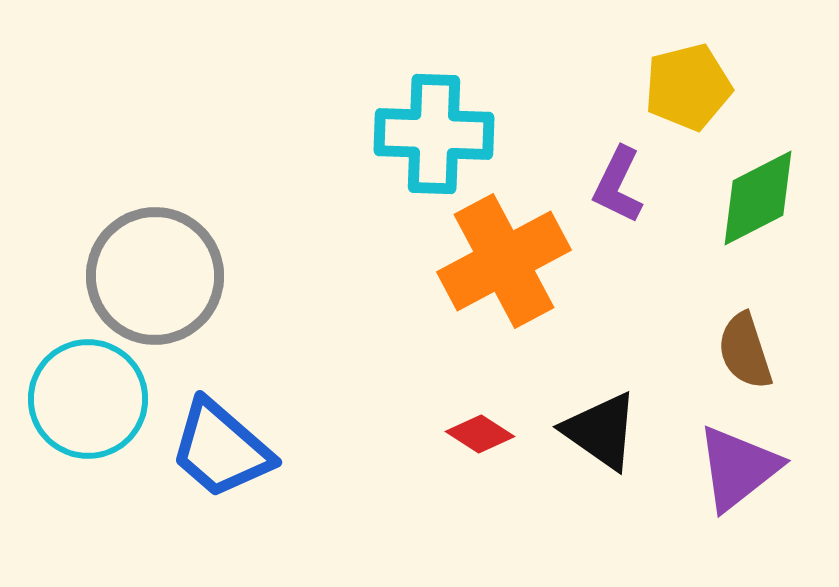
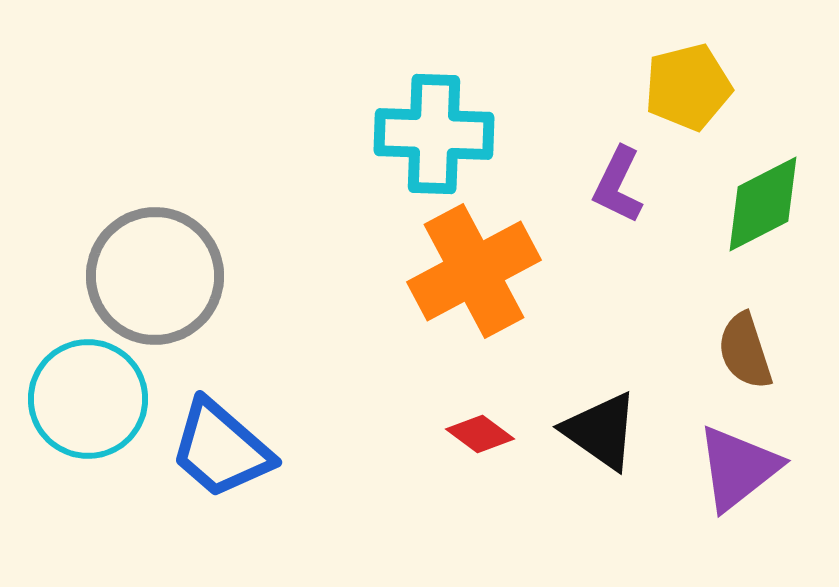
green diamond: moved 5 px right, 6 px down
orange cross: moved 30 px left, 10 px down
red diamond: rotated 4 degrees clockwise
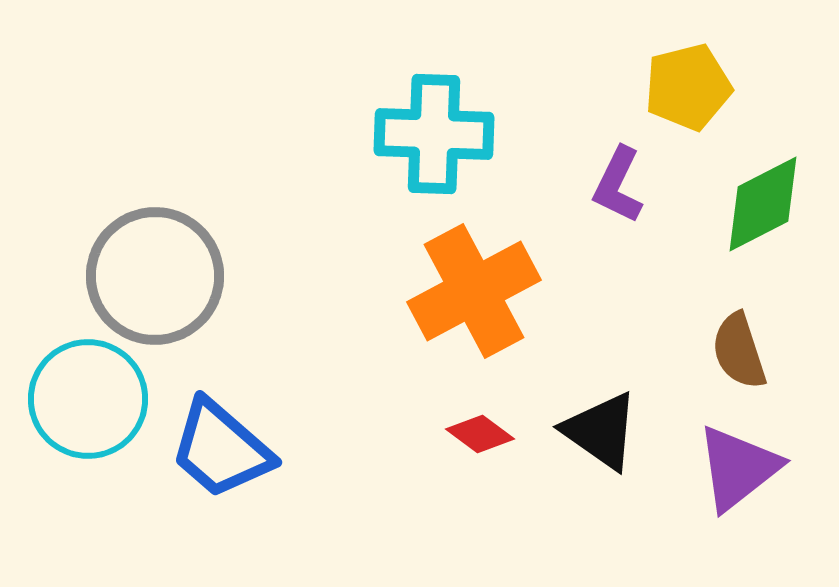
orange cross: moved 20 px down
brown semicircle: moved 6 px left
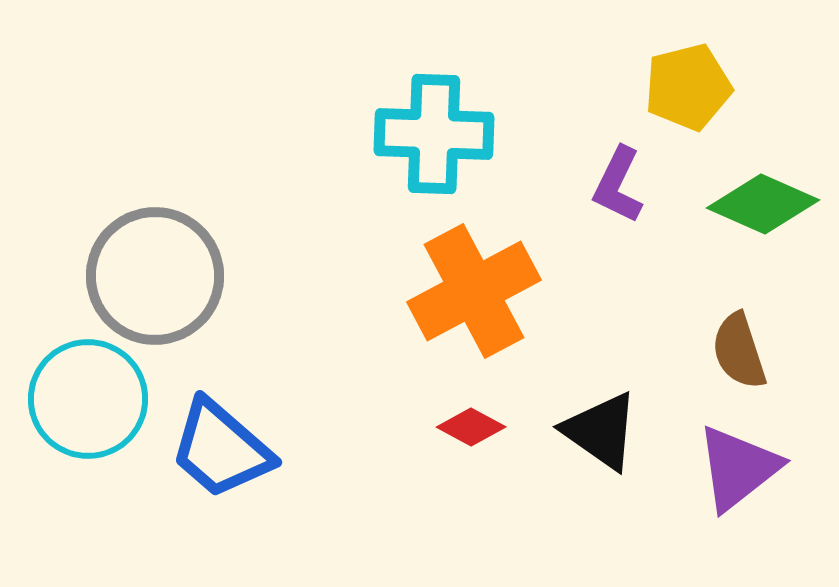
green diamond: rotated 51 degrees clockwise
red diamond: moved 9 px left, 7 px up; rotated 8 degrees counterclockwise
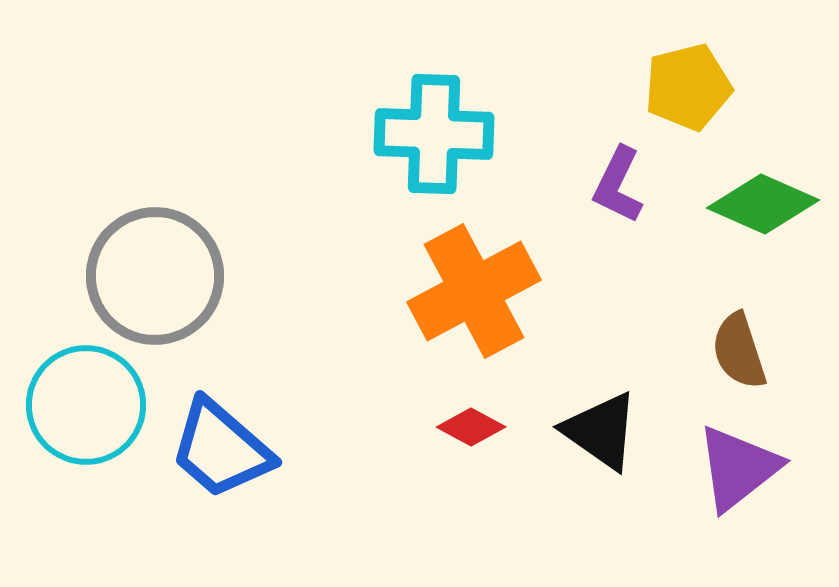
cyan circle: moved 2 px left, 6 px down
